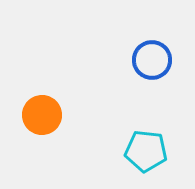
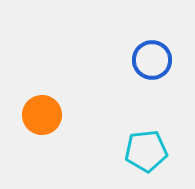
cyan pentagon: rotated 12 degrees counterclockwise
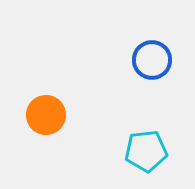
orange circle: moved 4 px right
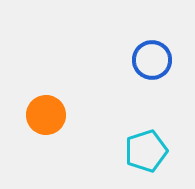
cyan pentagon: rotated 12 degrees counterclockwise
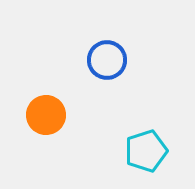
blue circle: moved 45 px left
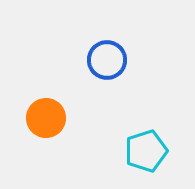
orange circle: moved 3 px down
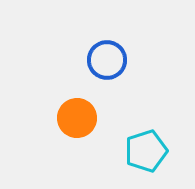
orange circle: moved 31 px right
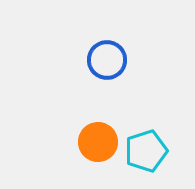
orange circle: moved 21 px right, 24 px down
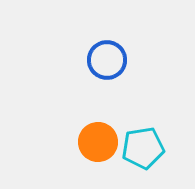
cyan pentagon: moved 3 px left, 3 px up; rotated 9 degrees clockwise
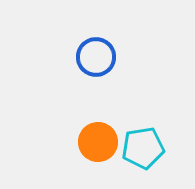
blue circle: moved 11 px left, 3 px up
